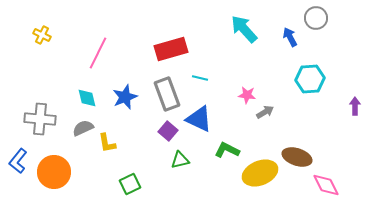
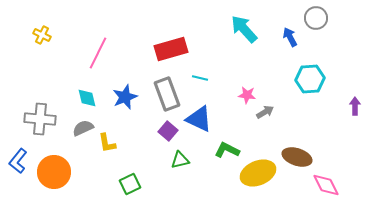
yellow ellipse: moved 2 px left
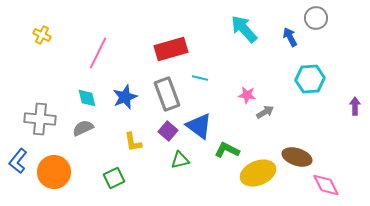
blue triangle: moved 7 px down; rotated 12 degrees clockwise
yellow L-shape: moved 26 px right, 1 px up
green square: moved 16 px left, 6 px up
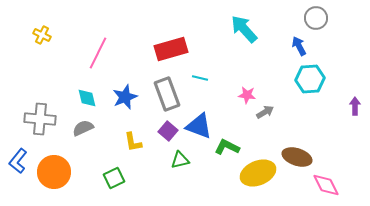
blue arrow: moved 9 px right, 9 px down
blue triangle: rotated 16 degrees counterclockwise
green L-shape: moved 3 px up
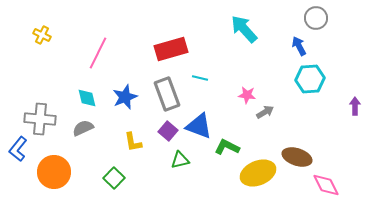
blue L-shape: moved 12 px up
green square: rotated 20 degrees counterclockwise
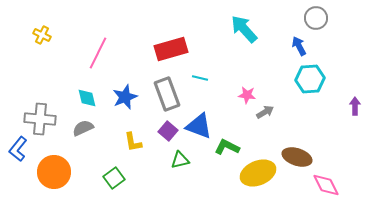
green square: rotated 10 degrees clockwise
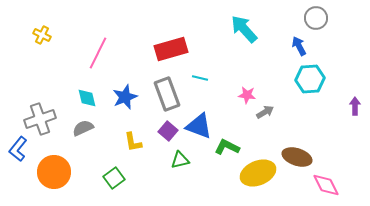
gray cross: rotated 24 degrees counterclockwise
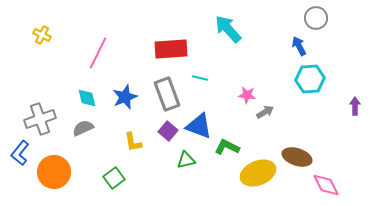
cyan arrow: moved 16 px left
red rectangle: rotated 12 degrees clockwise
blue L-shape: moved 2 px right, 4 px down
green triangle: moved 6 px right
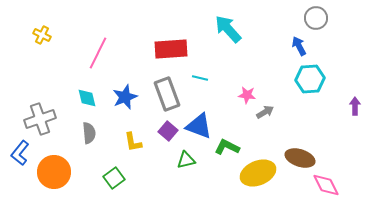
gray semicircle: moved 6 px right, 5 px down; rotated 110 degrees clockwise
brown ellipse: moved 3 px right, 1 px down
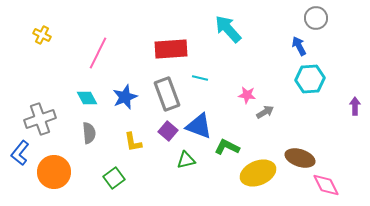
cyan diamond: rotated 15 degrees counterclockwise
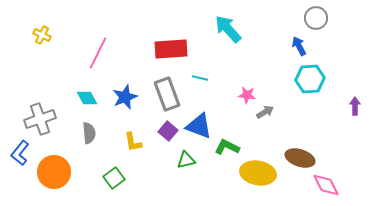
yellow ellipse: rotated 32 degrees clockwise
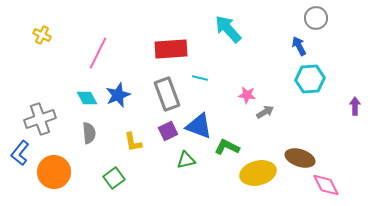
blue star: moved 7 px left, 2 px up
purple square: rotated 24 degrees clockwise
yellow ellipse: rotated 24 degrees counterclockwise
